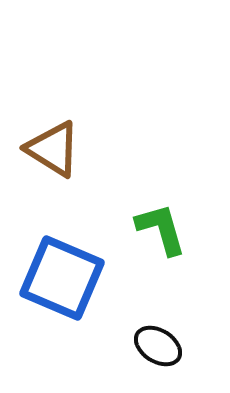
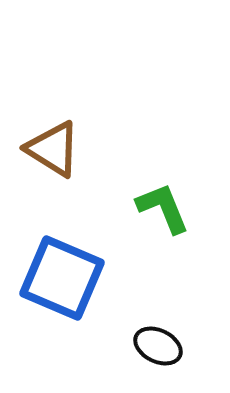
green L-shape: moved 2 px right, 21 px up; rotated 6 degrees counterclockwise
black ellipse: rotated 6 degrees counterclockwise
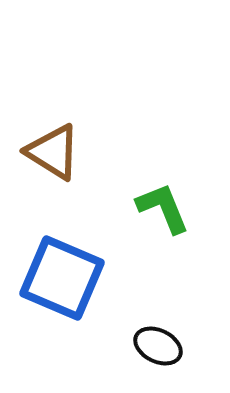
brown triangle: moved 3 px down
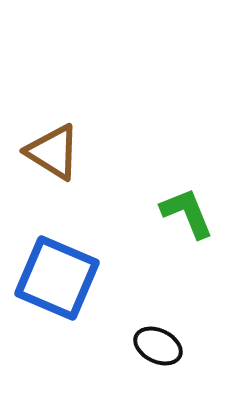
green L-shape: moved 24 px right, 5 px down
blue square: moved 5 px left
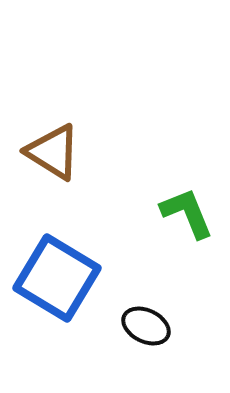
blue square: rotated 8 degrees clockwise
black ellipse: moved 12 px left, 20 px up
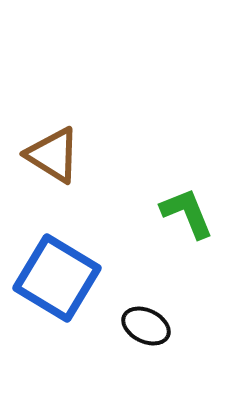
brown triangle: moved 3 px down
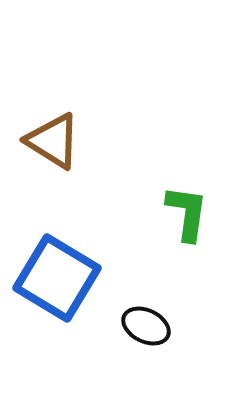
brown triangle: moved 14 px up
green L-shape: rotated 30 degrees clockwise
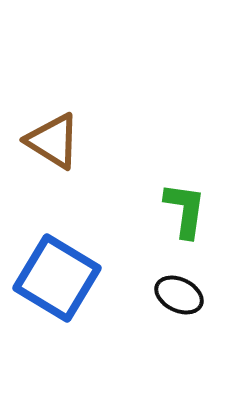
green L-shape: moved 2 px left, 3 px up
black ellipse: moved 33 px right, 31 px up
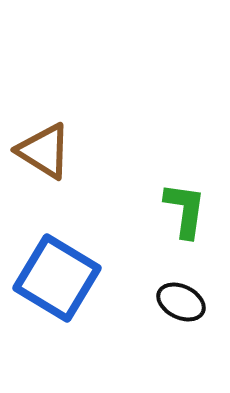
brown triangle: moved 9 px left, 10 px down
black ellipse: moved 2 px right, 7 px down
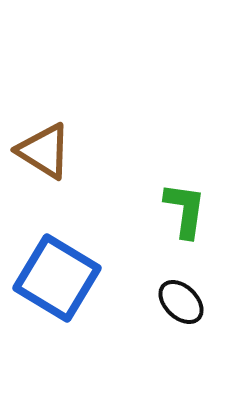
black ellipse: rotated 18 degrees clockwise
